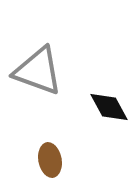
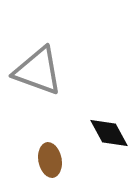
black diamond: moved 26 px down
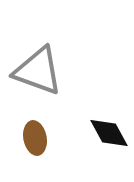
brown ellipse: moved 15 px left, 22 px up
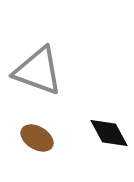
brown ellipse: moved 2 px right; rotated 48 degrees counterclockwise
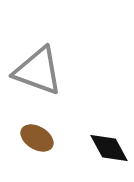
black diamond: moved 15 px down
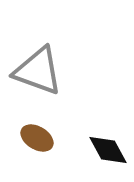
black diamond: moved 1 px left, 2 px down
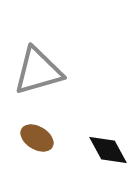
gray triangle: rotated 36 degrees counterclockwise
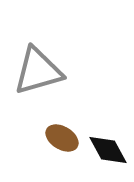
brown ellipse: moved 25 px right
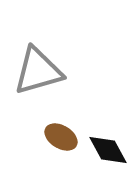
brown ellipse: moved 1 px left, 1 px up
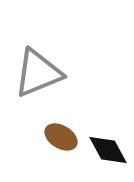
gray triangle: moved 2 px down; rotated 6 degrees counterclockwise
